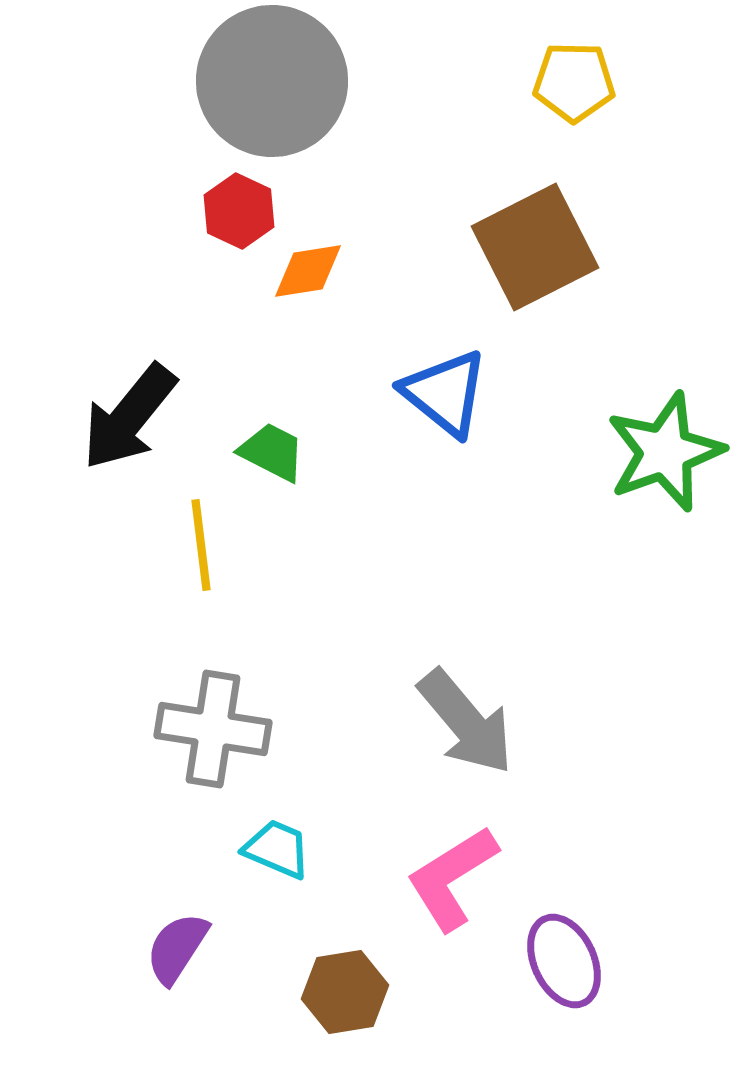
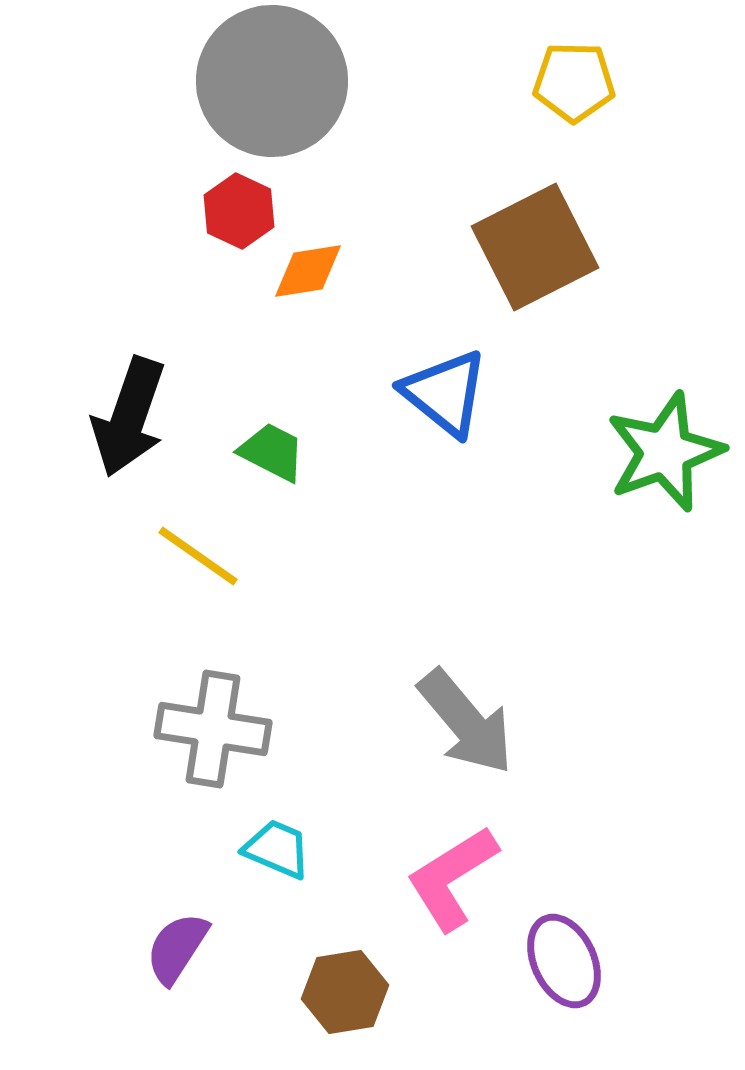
black arrow: rotated 20 degrees counterclockwise
yellow line: moved 3 px left, 11 px down; rotated 48 degrees counterclockwise
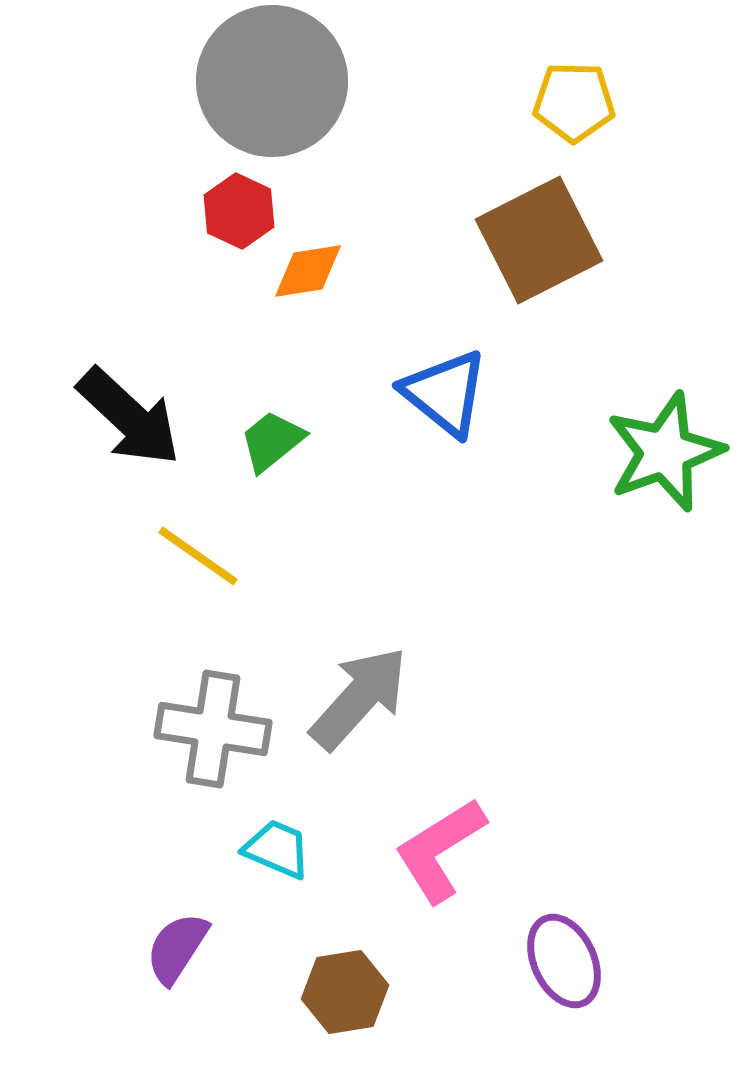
yellow pentagon: moved 20 px down
brown square: moved 4 px right, 7 px up
black arrow: rotated 66 degrees counterclockwise
green trapezoid: moved 11 px up; rotated 66 degrees counterclockwise
gray arrow: moved 107 px left, 24 px up; rotated 98 degrees counterclockwise
pink L-shape: moved 12 px left, 28 px up
